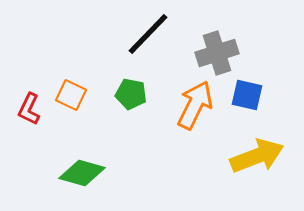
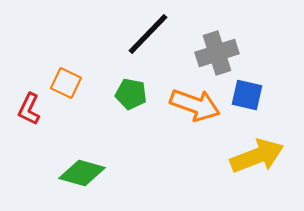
orange square: moved 5 px left, 12 px up
orange arrow: rotated 84 degrees clockwise
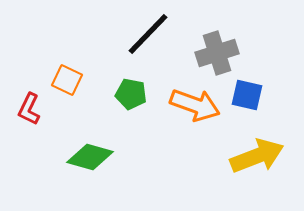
orange square: moved 1 px right, 3 px up
green diamond: moved 8 px right, 16 px up
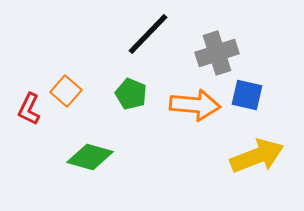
orange square: moved 1 px left, 11 px down; rotated 16 degrees clockwise
green pentagon: rotated 12 degrees clockwise
orange arrow: rotated 15 degrees counterclockwise
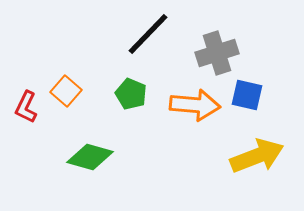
red L-shape: moved 3 px left, 2 px up
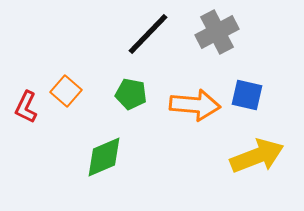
gray cross: moved 21 px up; rotated 9 degrees counterclockwise
green pentagon: rotated 12 degrees counterclockwise
green diamond: moved 14 px right; rotated 39 degrees counterclockwise
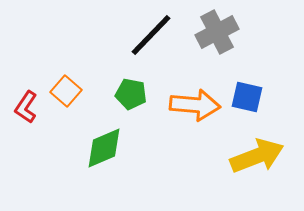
black line: moved 3 px right, 1 px down
blue square: moved 2 px down
red L-shape: rotated 8 degrees clockwise
green diamond: moved 9 px up
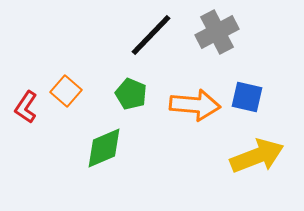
green pentagon: rotated 12 degrees clockwise
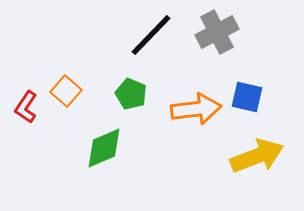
orange arrow: moved 1 px right, 4 px down; rotated 12 degrees counterclockwise
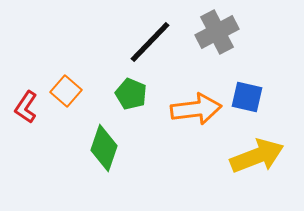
black line: moved 1 px left, 7 px down
green diamond: rotated 48 degrees counterclockwise
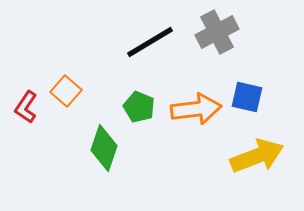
black line: rotated 15 degrees clockwise
green pentagon: moved 8 px right, 13 px down
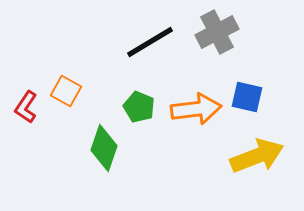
orange square: rotated 12 degrees counterclockwise
